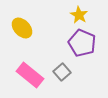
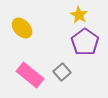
purple pentagon: moved 3 px right, 1 px up; rotated 12 degrees clockwise
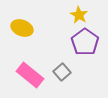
yellow ellipse: rotated 25 degrees counterclockwise
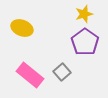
yellow star: moved 5 px right, 1 px up; rotated 24 degrees clockwise
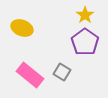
yellow star: moved 1 px right, 1 px down; rotated 18 degrees counterclockwise
gray square: rotated 18 degrees counterclockwise
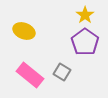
yellow ellipse: moved 2 px right, 3 px down
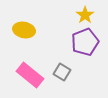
yellow ellipse: moved 1 px up; rotated 10 degrees counterclockwise
purple pentagon: rotated 16 degrees clockwise
